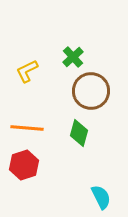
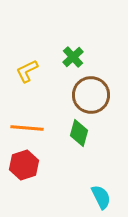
brown circle: moved 4 px down
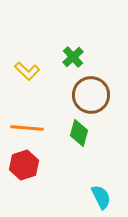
yellow L-shape: rotated 110 degrees counterclockwise
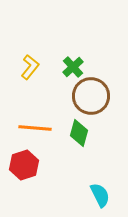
green cross: moved 10 px down
yellow L-shape: moved 3 px right, 4 px up; rotated 95 degrees counterclockwise
brown circle: moved 1 px down
orange line: moved 8 px right
cyan semicircle: moved 1 px left, 2 px up
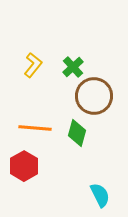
yellow L-shape: moved 3 px right, 2 px up
brown circle: moved 3 px right
green diamond: moved 2 px left
red hexagon: moved 1 px down; rotated 12 degrees counterclockwise
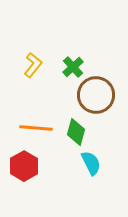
brown circle: moved 2 px right, 1 px up
orange line: moved 1 px right
green diamond: moved 1 px left, 1 px up
cyan semicircle: moved 9 px left, 32 px up
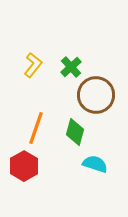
green cross: moved 2 px left
orange line: rotated 76 degrees counterclockwise
green diamond: moved 1 px left
cyan semicircle: moved 4 px right, 1 px down; rotated 45 degrees counterclockwise
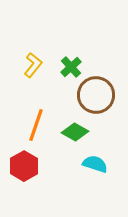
orange line: moved 3 px up
green diamond: rotated 76 degrees counterclockwise
